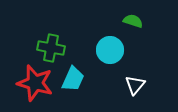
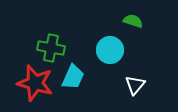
cyan trapezoid: moved 2 px up
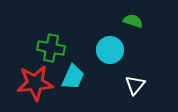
red star: rotated 21 degrees counterclockwise
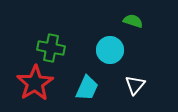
cyan trapezoid: moved 14 px right, 11 px down
red star: rotated 27 degrees counterclockwise
